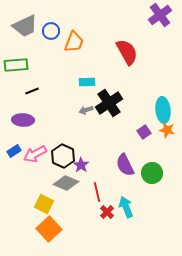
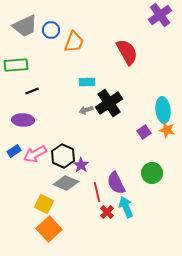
blue circle: moved 1 px up
purple semicircle: moved 9 px left, 18 px down
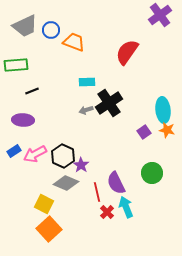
orange trapezoid: rotated 90 degrees counterclockwise
red semicircle: rotated 116 degrees counterclockwise
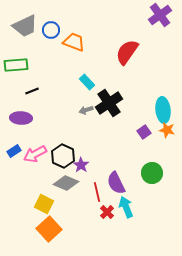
cyan rectangle: rotated 49 degrees clockwise
purple ellipse: moved 2 px left, 2 px up
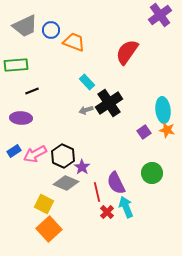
purple star: moved 1 px right, 2 px down
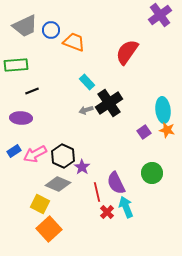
gray diamond: moved 8 px left, 1 px down
yellow square: moved 4 px left
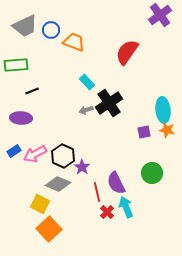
purple square: rotated 24 degrees clockwise
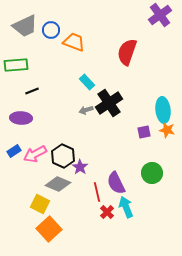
red semicircle: rotated 16 degrees counterclockwise
purple star: moved 2 px left
